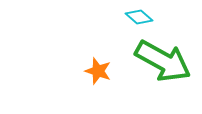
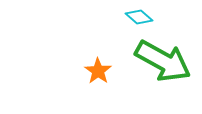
orange star: rotated 16 degrees clockwise
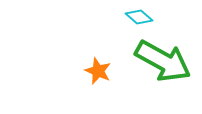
orange star: rotated 12 degrees counterclockwise
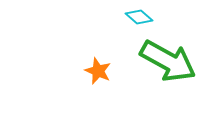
green arrow: moved 5 px right
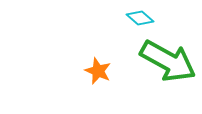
cyan diamond: moved 1 px right, 1 px down
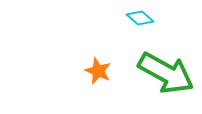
green arrow: moved 2 px left, 12 px down
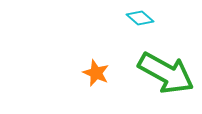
orange star: moved 2 px left, 2 px down
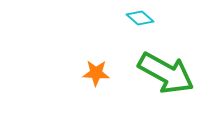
orange star: rotated 20 degrees counterclockwise
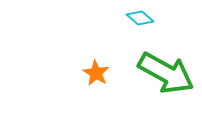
orange star: rotated 28 degrees clockwise
